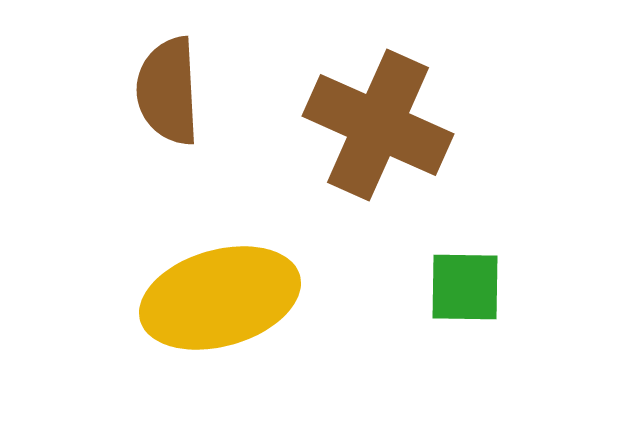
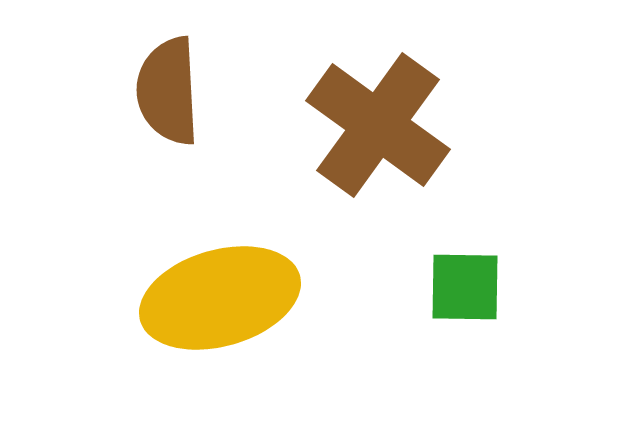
brown cross: rotated 12 degrees clockwise
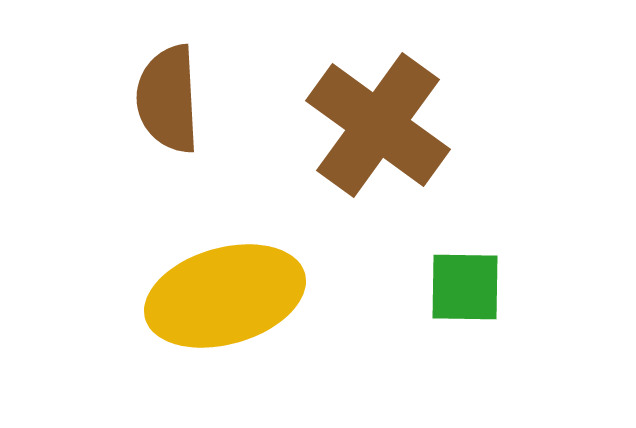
brown semicircle: moved 8 px down
yellow ellipse: moved 5 px right, 2 px up
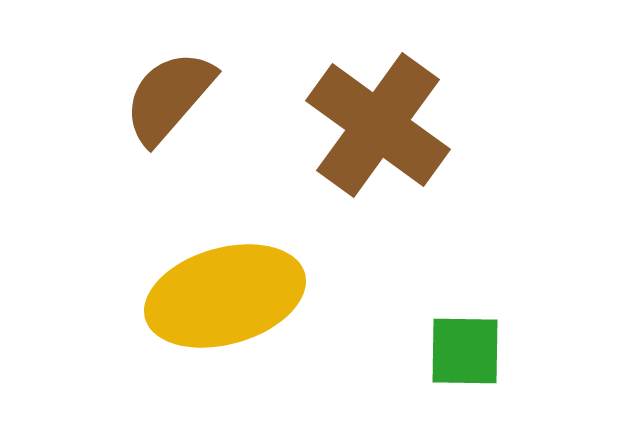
brown semicircle: moved 1 px right, 2 px up; rotated 44 degrees clockwise
green square: moved 64 px down
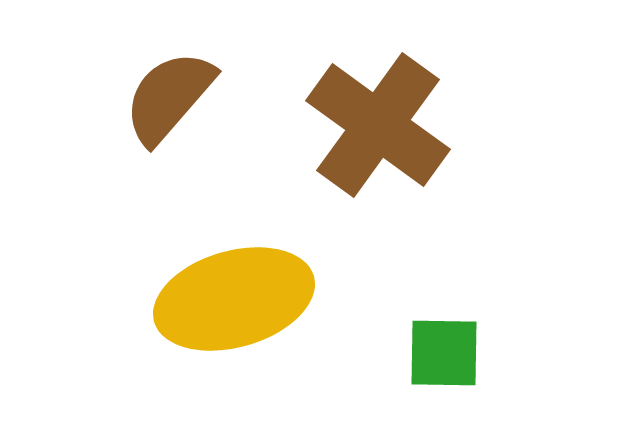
yellow ellipse: moved 9 px right, 3 px down
green square: moved 21 px left, 2 px down
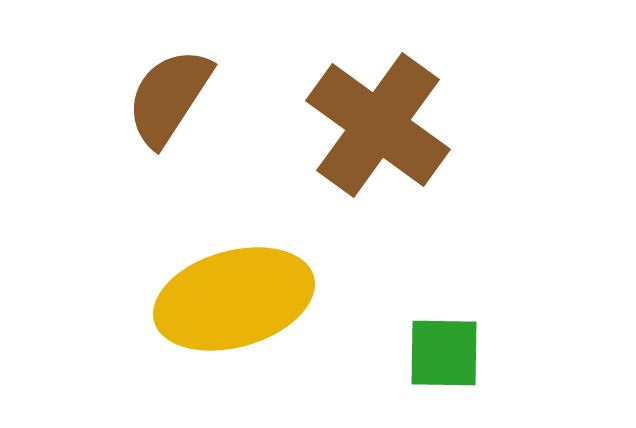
brown semicircle: rotated 8 degrees counterclockwise
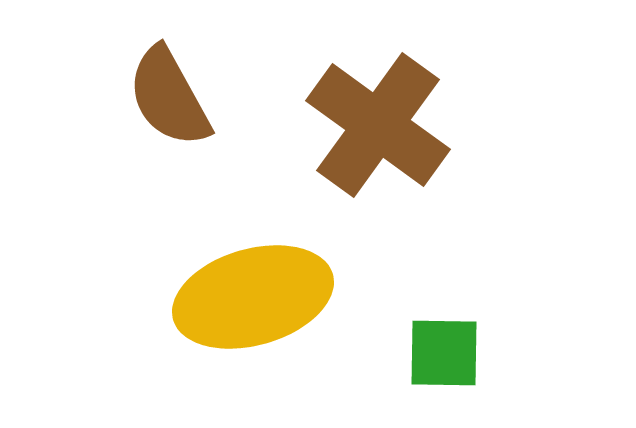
brown semicircle: rotated 62 degrees counterclockwise
yellow ellipse: moved 19 px right, 2 px up
